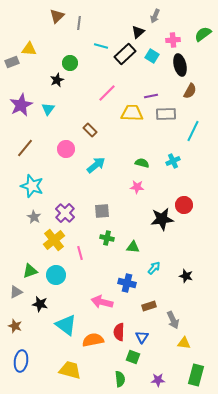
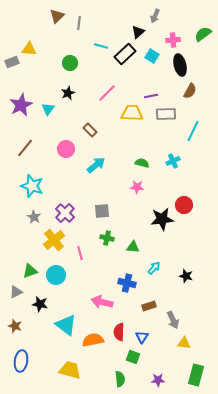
black star at (57, 80): moved 11 px right, 13 px down
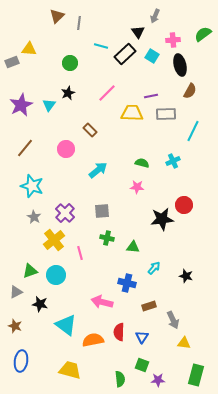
black triangle at (138, 32): rotated 24 degrees counterclockwise
cyan triangle at (48, 109): moved 1 px right, 4 px up
cyan arrow at (96, 165): moved 2 px right, 5 px down
green square at (133, 357): moved 9 px right, 8 px down
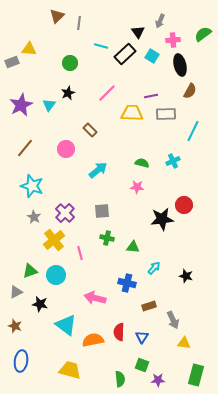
gray arrow at (155, 16): moved 5 px right, 5 px down
pink arrow at (102, 302): moved 7 px left, 4 px up
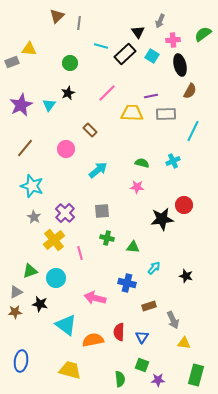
cyan circle at (56, 275): moved 3 px down
brown star at (15, 326): moved 14 px up; rotated 24 degrees counterclockwise
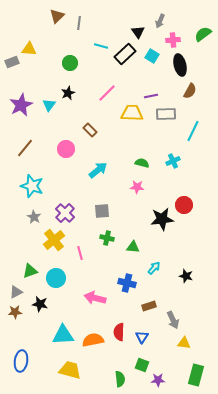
cyan triangle at (66, 325): moved 3 px left, 10 px down; rotated 40 degrees counterclockwise
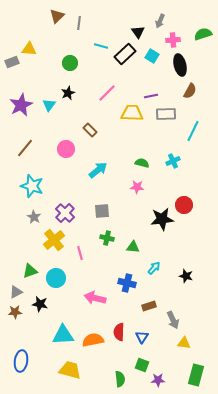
green semicircle at (203, 34): rotated 18 degrees clockwise
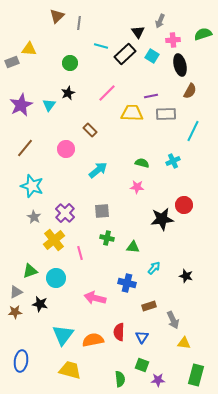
cyan triangle at (63, 335): rotated 50 degrees counterclockwise
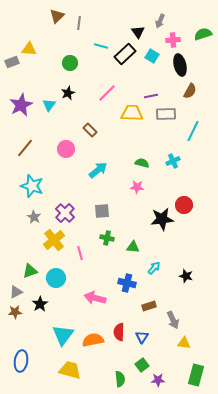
black star at (40, 304): rotated 28 degrees clockwise
green square at (142, 365): rotated 32 degrees clockwise
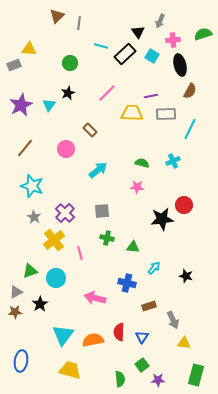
gray rectangle at (12, 62): moved 2 px right, 3 px down
cyan line at (193, 131): moved 3 px left, 2 px up
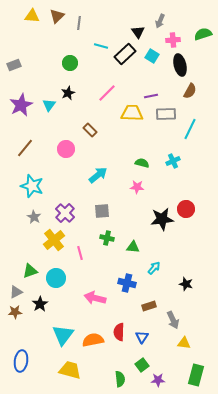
yellow triangle at (29, 49): moved 3 px right, 33 px up
cyan arrow at (98, 170): moved 5 px down
red circle at (184, 205): moved 2 px right, 4 px down
black star at (186, 276): moved 8 px down
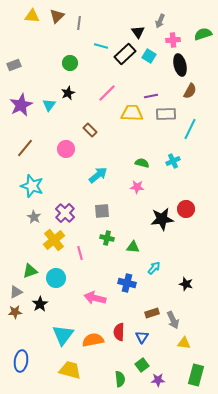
cyan square at (152, 56): moved 3 px left
brown rectangle at (149, 306): moved 3 px right, 7 px down
